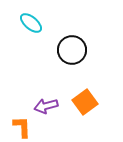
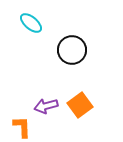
orange square: moved 5 px left, 3 px down
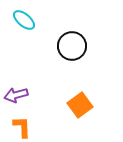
cyan ellipse: moved 7 px left, 3 px up
black circle: moved 4 px up
purple arrow: moved 30 px left, 11 px up
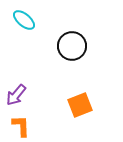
purple arrow: rotated 35 degrees counterclockwise
orange square: rotated 15 degrees clockwise
orange L-shape: moved 1 px left, 1 px up
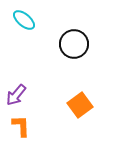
black circle: moved 2 px right, 2 px up
orange square: rotated 15 degrees counterclockwise
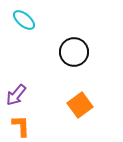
black circle: moved 8 px down
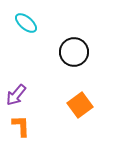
cyan ellipse: moved 2 px right, 3 px down
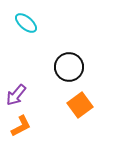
black circle: moved 5 px left, 15 px down
orange L-shape: rotated 65 degrees clockwise
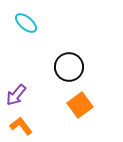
orange L-shape: rotated 100 degrees counterclockwise
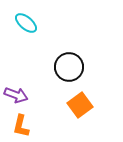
purple arrow: rotated 110 degrees counterclockwise
orange L-shape: rotated 130 degrees counterclockwise
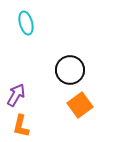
cyan ellipse: rotated 35 degrees clockwise
black circle: moved 1 px right, 3 px down
purple arrow: rotated 80 degrees counterclockwise
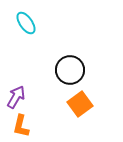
cyan ellipse: rotated 20 degrees counterclockwise
purple arrow: moved 2 px down
orange square: moved 1 px up
